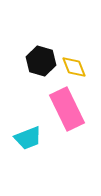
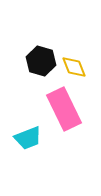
pink rectangle: moved 3 px left
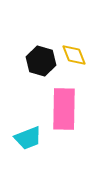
yellow diamond: moved 12 px up
pink rectangle: rotated 27 degrees clockwise
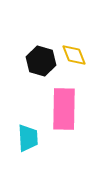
cyan trapezoid: rotated 72 degrees counterclockwise
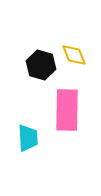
black hexagon: moved 4 px down
pink rectangle: moved 3 px right, 1 px down
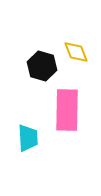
yellow diamond: moved 2 px right, 3 px up
black hexagon: moved 1 px right, 1 px down
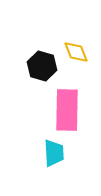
cyan trapezoid: moved 26 px right, 15 px down
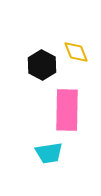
black hexagon: moved 1 px up; rotated 12 degrees clockwise
cyan trapezoid: moved 5 px left; rotated 84 degrees clockwise
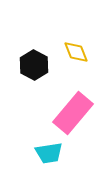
black hexagon: moved 8 px left
pink rectangle: moved 6 px right, 3 px down; rotated 39 degrees clockwise
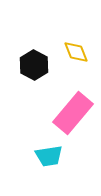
cyan trapezoid: moved 3 px down
